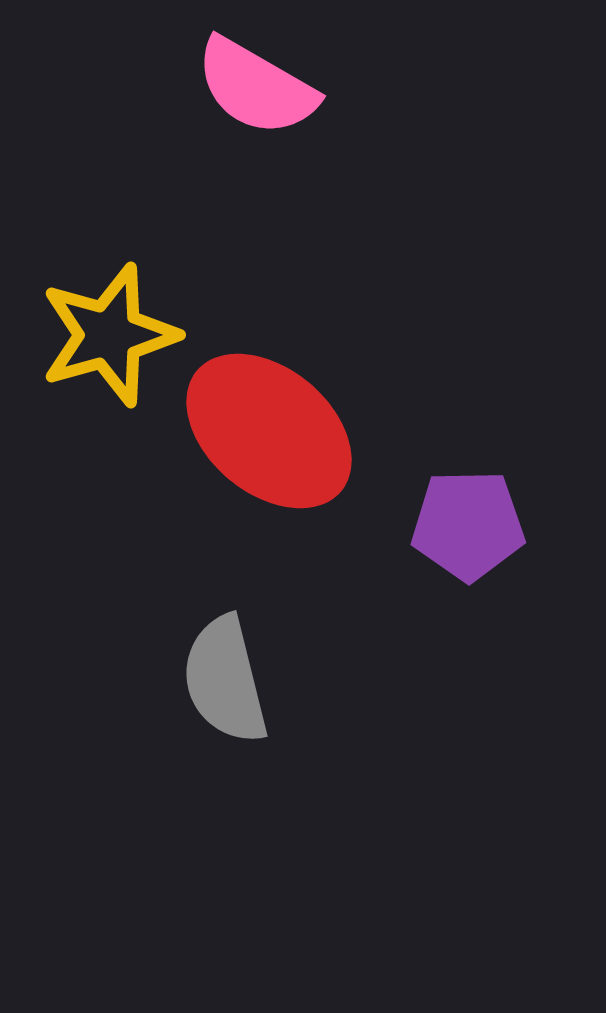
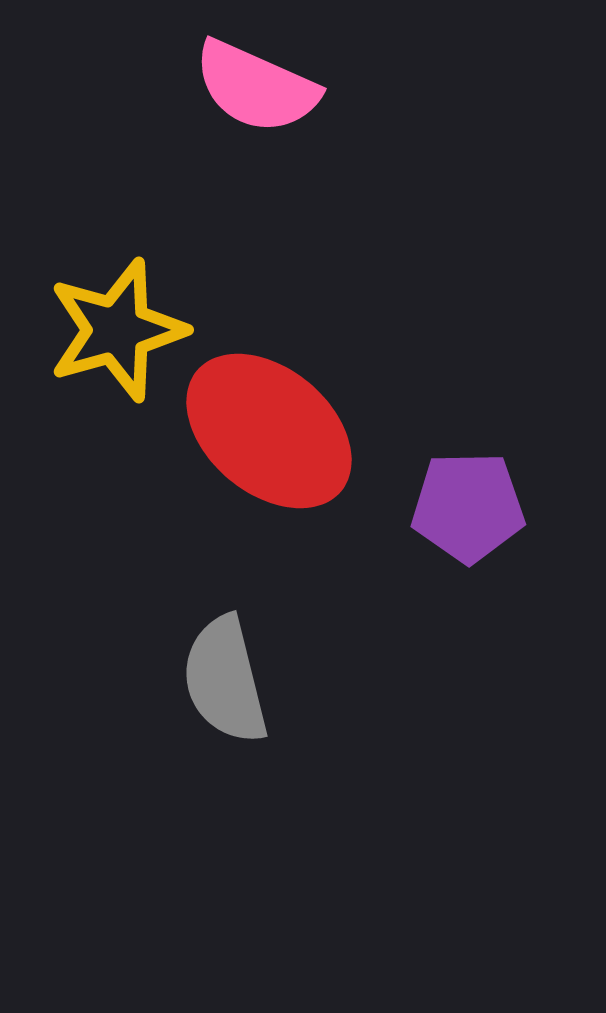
pink semicircle: rotated 6 degrees counterclockwise
yellow star: moved 8 px right, 5 px up
purple pentagon: moved 18 px up
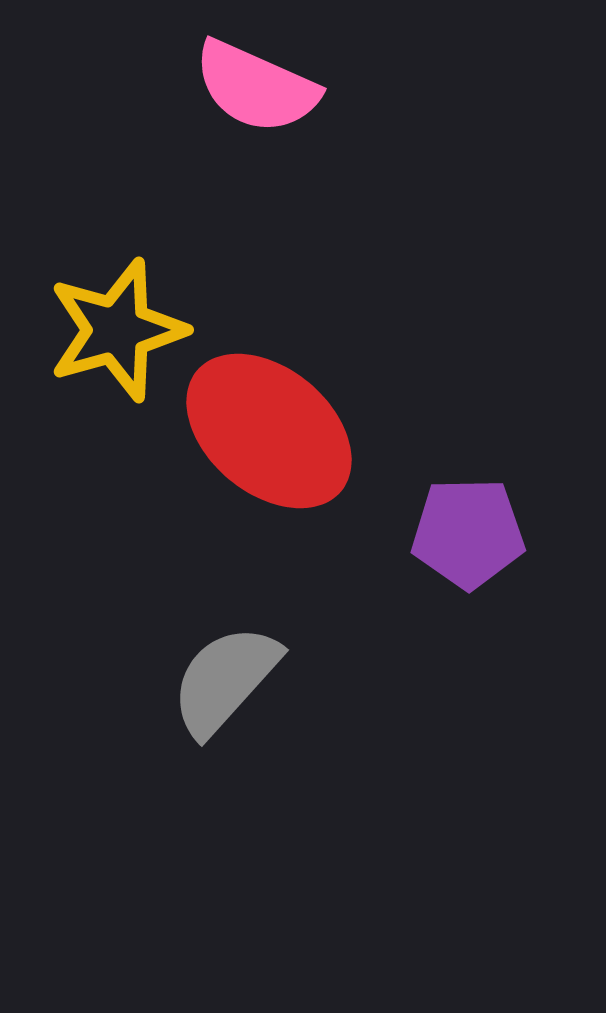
purple pentagon: moved 26 px down
gray semicircle: rotated 56 degrees clockwise
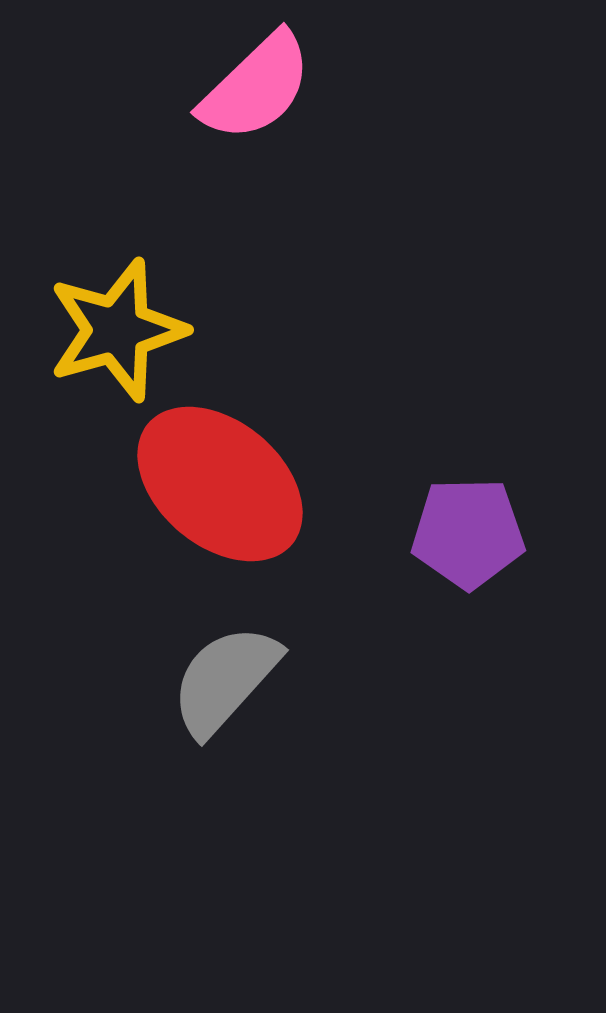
pink semicircle: rotated 68 degrees counterclockwise
red ellipse: moved 49 px left, 53 px down
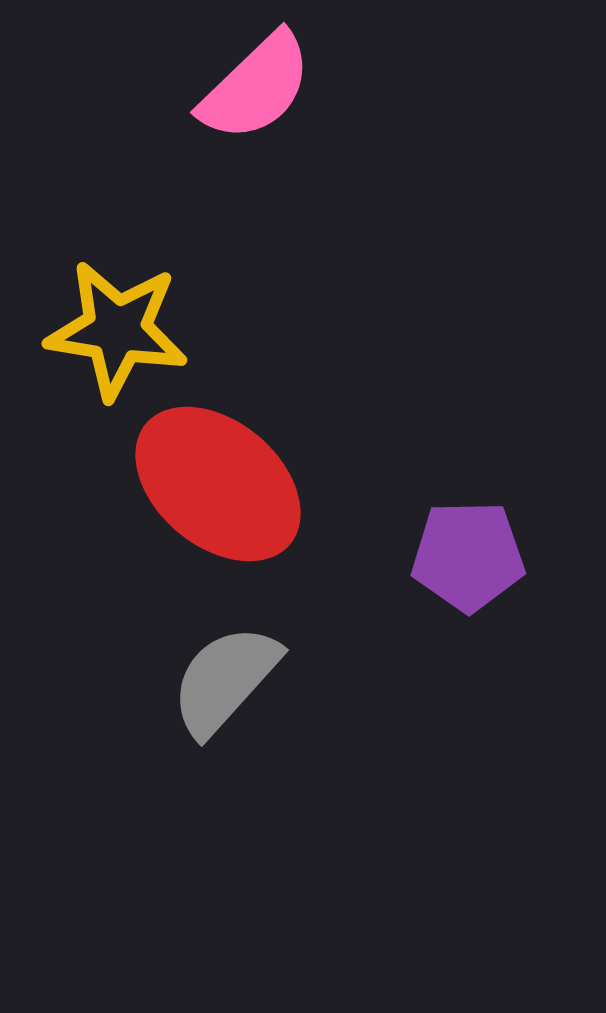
yellow star: rotated 25 degrees clockwise
red ellipse: moved 2 px left
purple pentagon: moved 23 px down
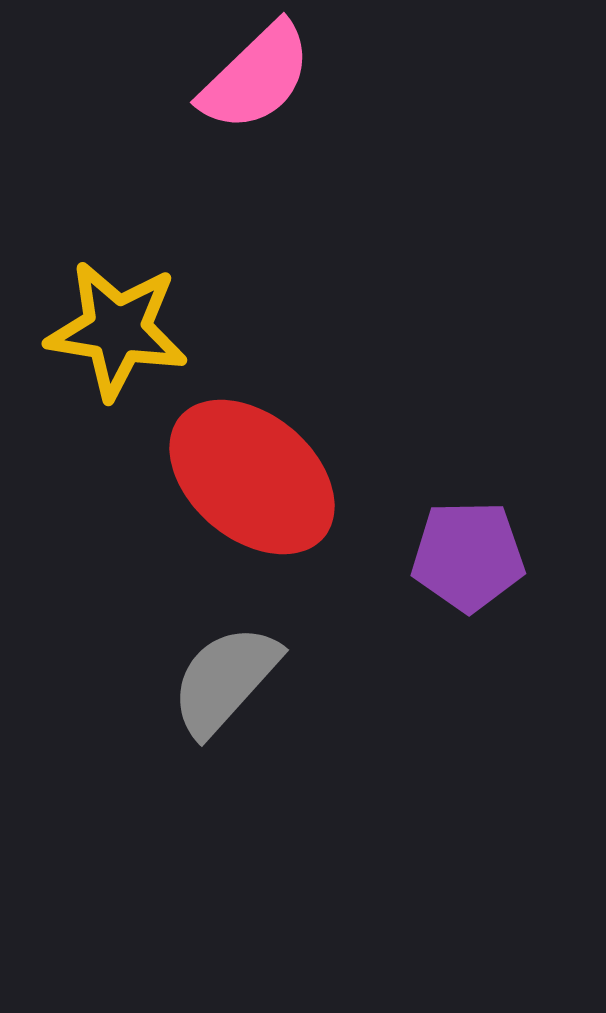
pink semicircle: moved 10 px up
red ellipse: moved 34 px right, 7 px up
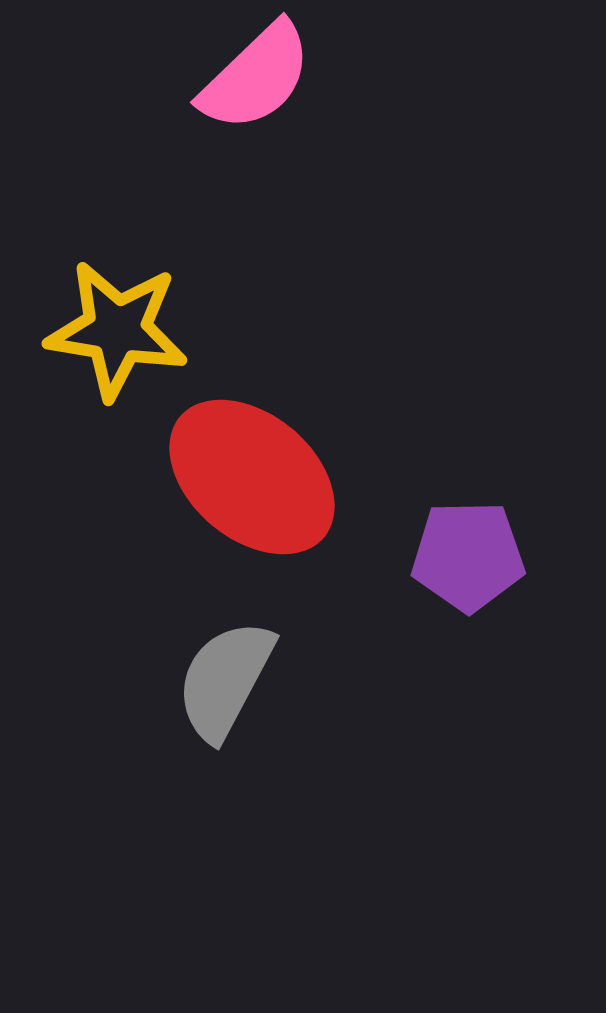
gray semicircle: rotated 14 degrees counterclockwise
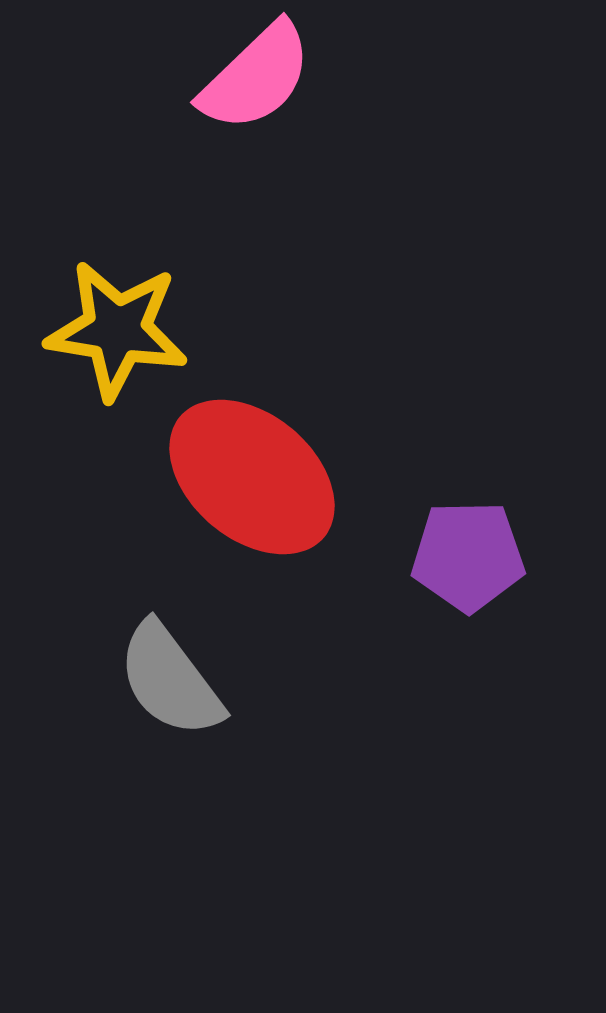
gray semicircle: moved 55 px left; rotated 65 degrees counterclockwise
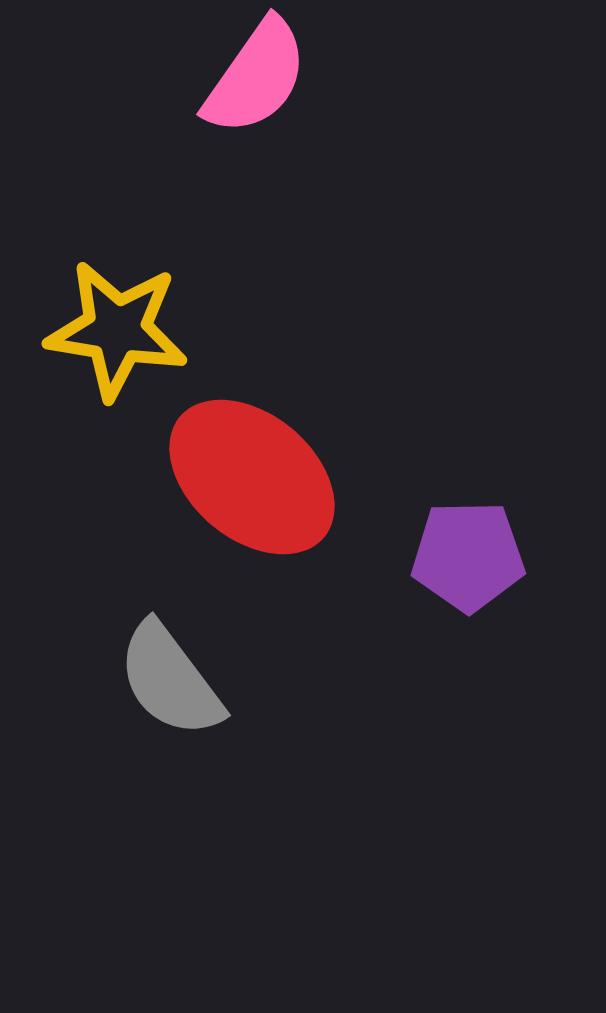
pink semicircle: rotated 11 degrees counterclockwise
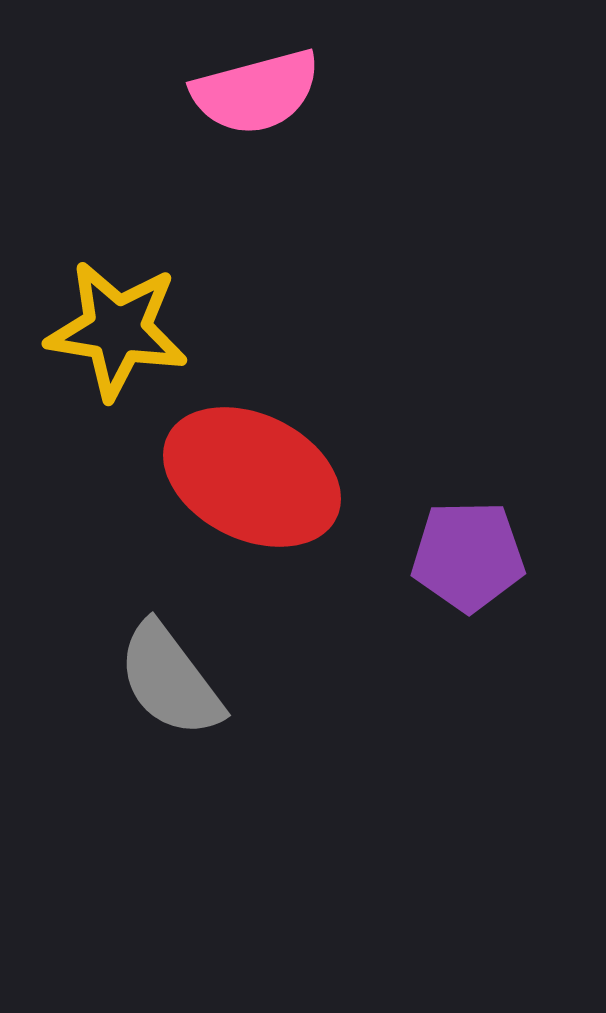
pink semicircle: moved 15 px down; rotated 40 degrees clockwise
red ellipse: rotated 14 degrees counterclockwise
